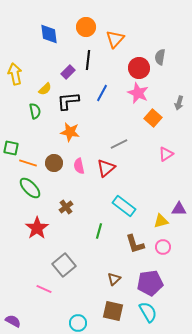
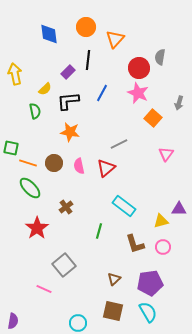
pink triangle: rotated 21 degrees counterclockwise
purple semicircle: rotated 70 degrees clockwise
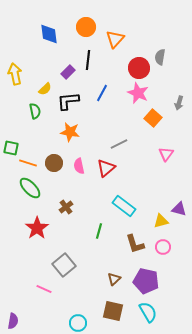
purple triangle: rotated 14 degrees clockwise
purple pentagon: moved 4 px left, 2 px up; rotated 20 degrees clockwise
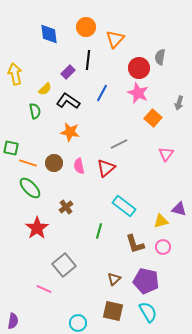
black L-shape: rotated 40 degrees clockwise
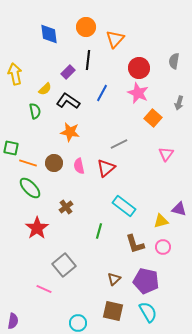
gray semicircle: moved 14 px right, 4 px down
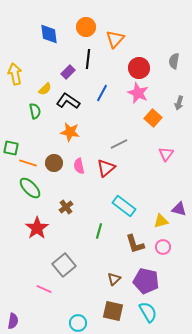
black line: moved 1 px up
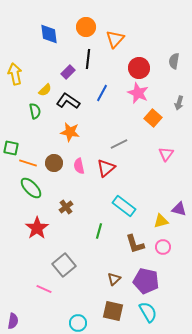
yellow semicircle: moved 1 px down
green ellipse: moved 1 px right
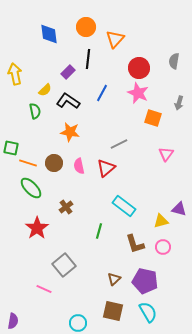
orange square: rotated 24 degrees counterclockwise
purple pentagon: moved 1 px left
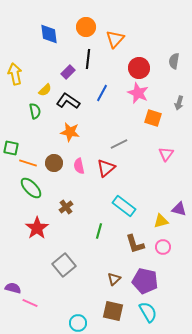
pink line: moved 14 px left, 14 px down
purple semicircle: moved 33 px up; rotated 84 degrees counterclockwise
